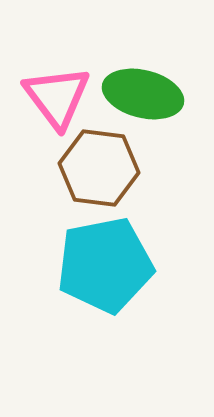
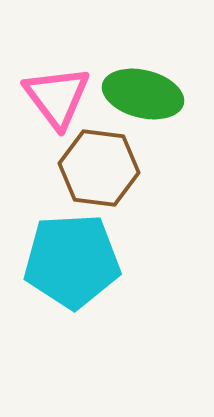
cyan pentagon: moved 33 px left, 4 px up; rotated 8 degrees clockwise
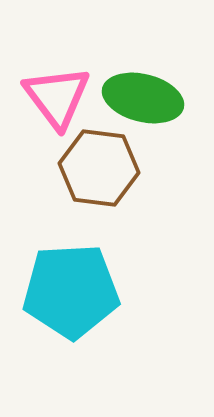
green ellipse: moved 4 px down
cyan pentagon: moved 1 px left, 30 px down
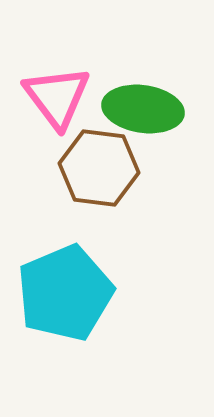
green ellipse: moved 11 px down; rotated 6 degrees counterclockwise
cyan pentagon: moved 6 px left, 2 px down; rotated 20 degrees counterclockwise
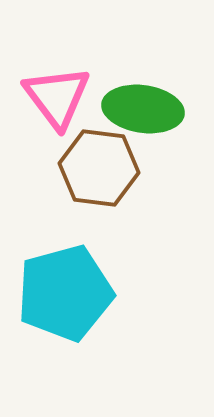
cyan pentagon: rotated 8 degrees clockwise
